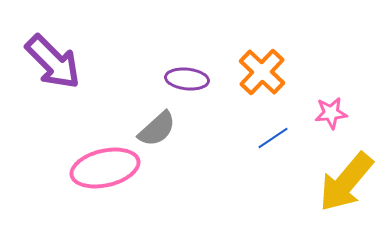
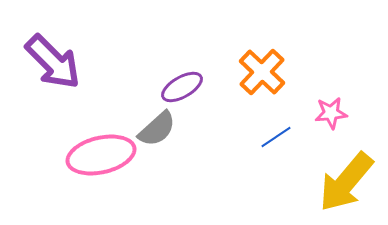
purple ellipse: moved 5 px left, 8 px down; rotated 36 degrees counterclockwise
blue line: moved 3 px right, 1 px up
pink ellipse: moved 4 px left, 13 px up
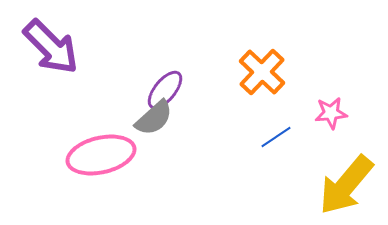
purple arrow: moved 2 px left, 15 px up
purple ellipse: moved 17 px left, 3 px down; rotated 21 degrees counterclockwise
gray semicircle: moved 3 px left, 11 px up
yellow arrow: moved 3 px down
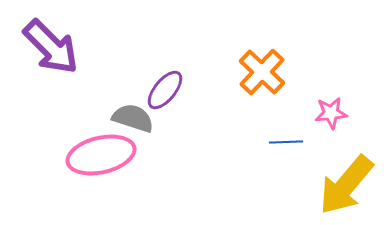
gray semicircle: moved 21 px left; rotated 120 degrees counterclockwise
blue line: moved 10 px right, 5 px down; rotated 32 degrees clockwise
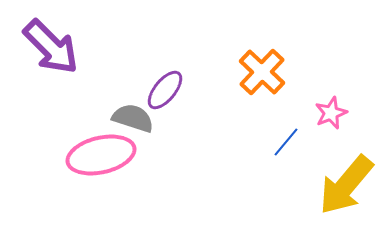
pink star: rotated 16 degrees counterclockwise
blue line: rotated 48 degrees counterclockwise
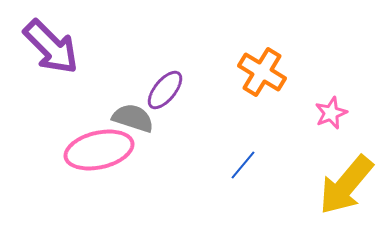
orange cross: rotated 12 degrees counterclockwise
blue line: moved 43 px left, 23 px down
pink ellipse: moved 2 px left, 5 px up
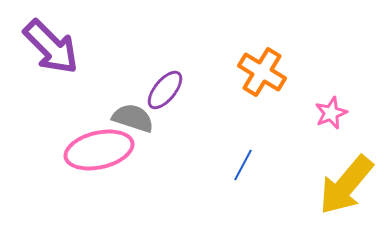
blue line: rotated 12 degrees counterclockwise
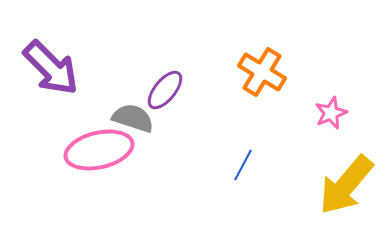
purple arrow: moved 21 px down
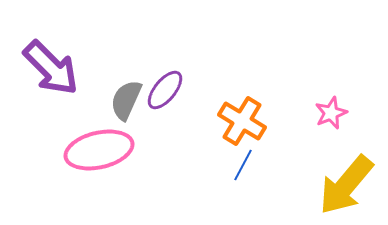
orange cross: moved 20 px left, 49 px down
gray semicircle: moved 7 px left, 18 px up; rotated 84 degrees counterclockwise
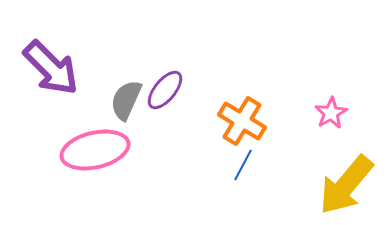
pink star: rotated 8 degrees counterclockwise
pink ellipse: moved 4 px left
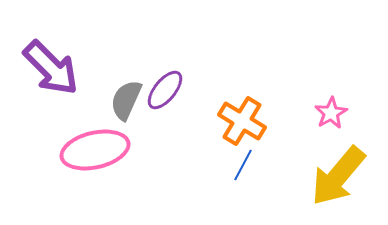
yellow arrow: moved 8 px left, 9 px up
